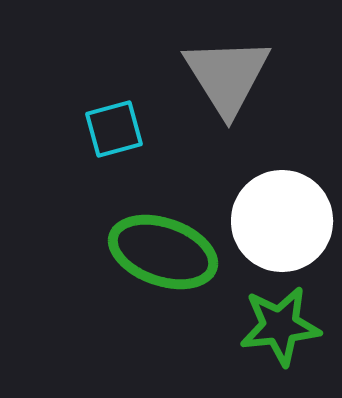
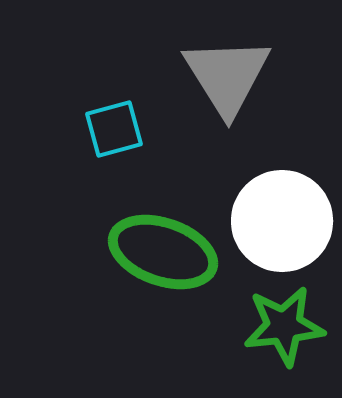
green star: moved 4 px right
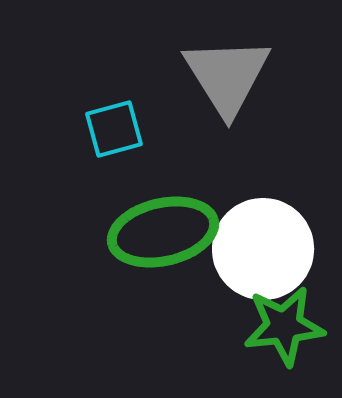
white circle: moved 19 px left, 28 px down
green ellipse: moved 20 px up; rotated 32 degrees counterclockwise
